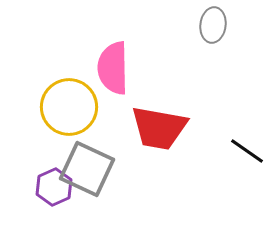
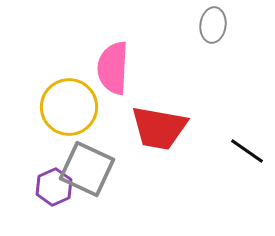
pink semicircle: rotated 4 degrees clockwise
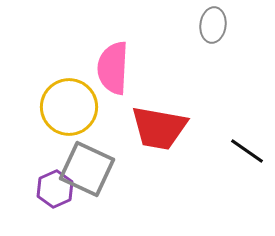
purple hexagon: moved 1 px right, 2 px down
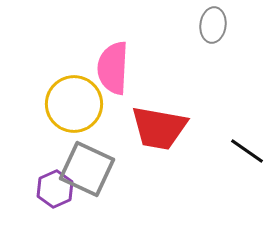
yellow circle: moved 5 px right, 3 px up
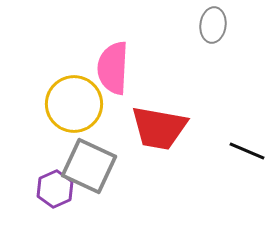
black line: rotated 12 degrees counterclockwise
gray square: moved 2 px right, 3 px up
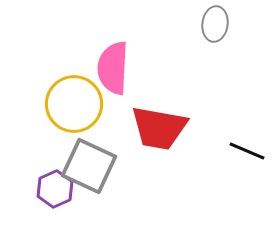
gray ellipse: moved 2 px right, 1 px up
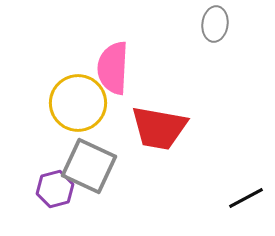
yellow circle: moved 4 px right, 1 px up
black line: moved 1 px left, 47 px down; rotated 51 degrees counterclockwise
purple hexagon: rotated 9 degrees clockwise
